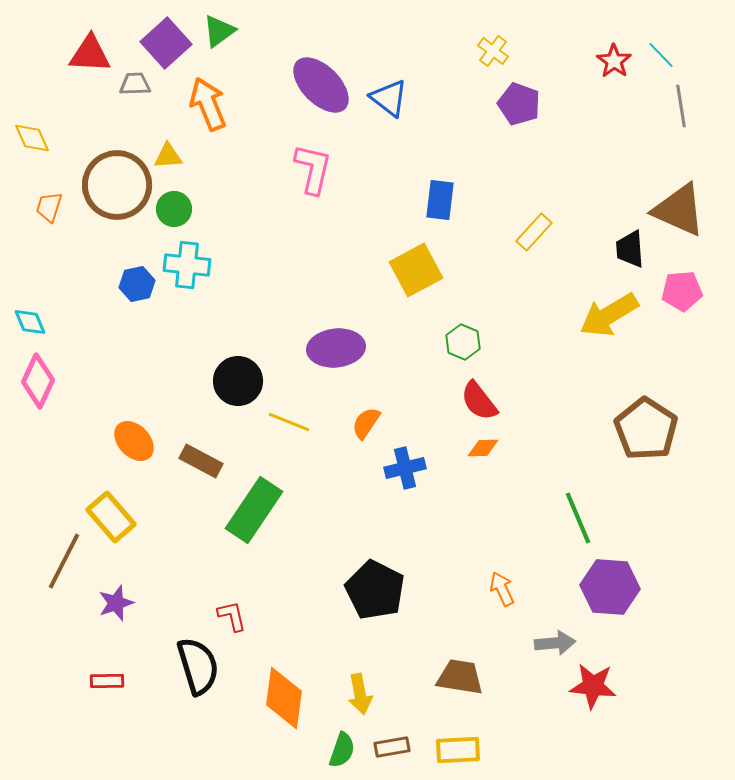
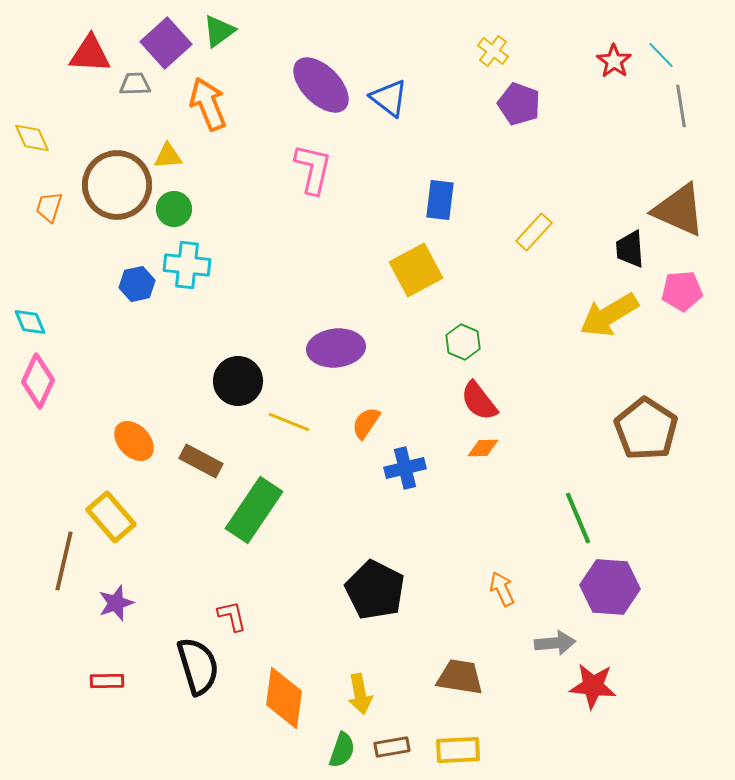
brown line at (64, 561): rotated 14 degrees counterclockwise
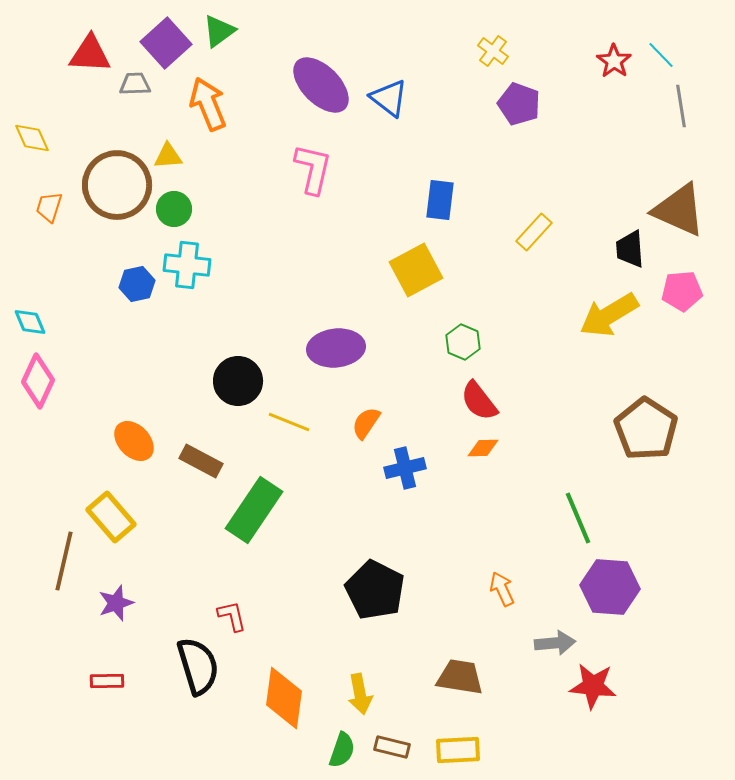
brown rectangle at (392, 747): rotated 24 degrees clockwise
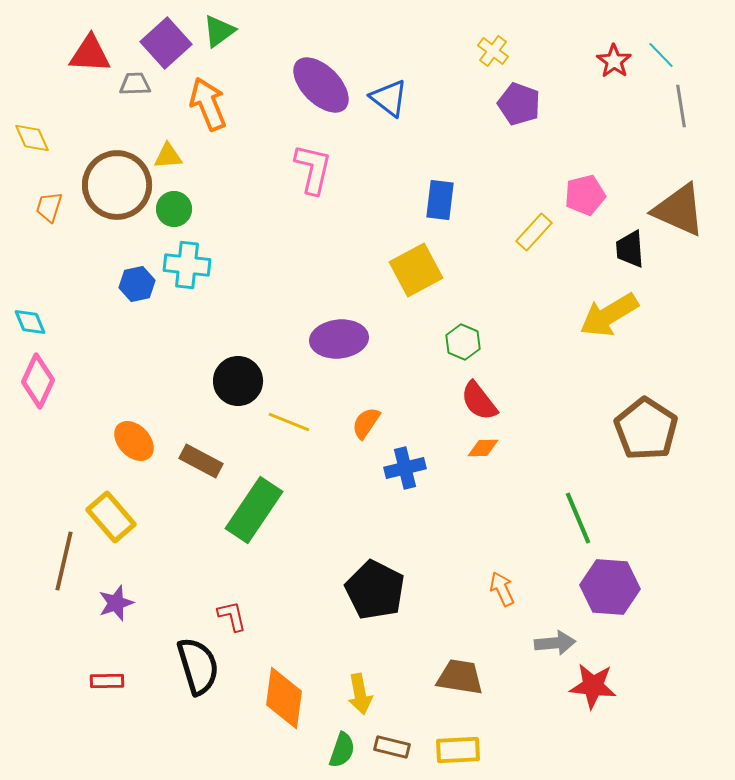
pink pentagon at (682, 291): moved 97 px left, 96 px up; rotated 9 degrees counterclockwise
purple ellipse at (336, 348): moved 3 px right, 9 px up
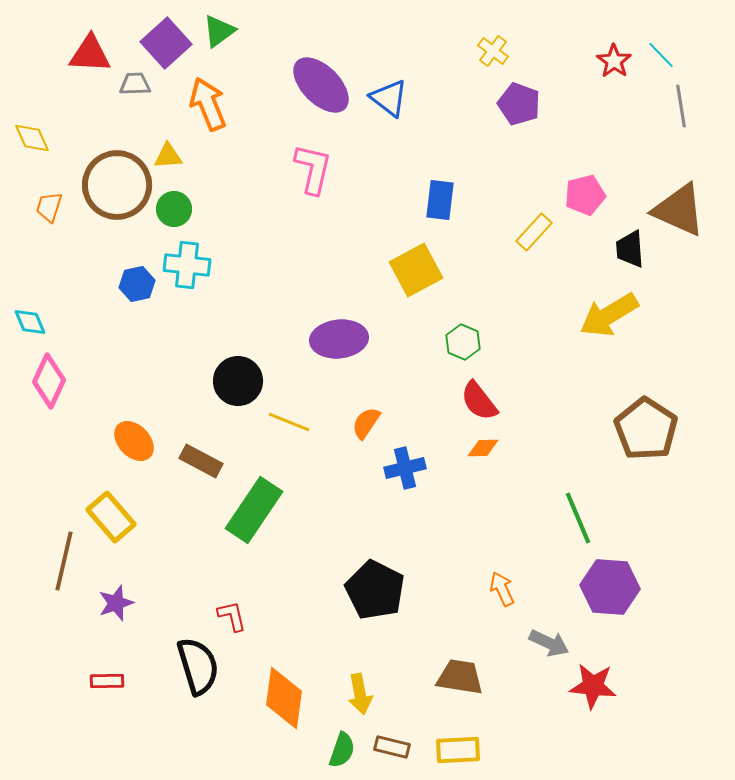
pink diamond at (38, 381): moved 11 px right
gray arrow at (555, 643): moved 6 px left; rotated 30 degrees clockwise
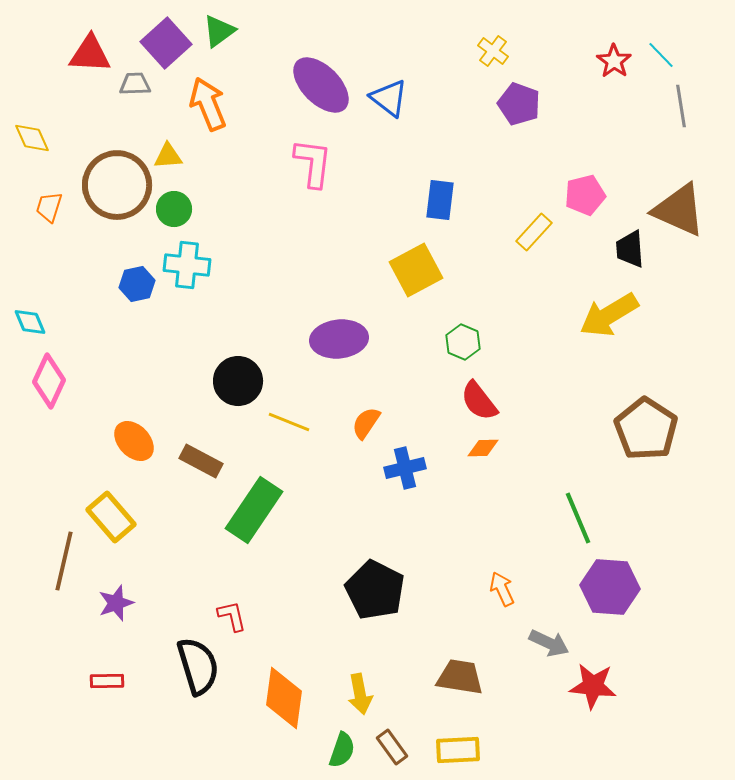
pink L-shape at (313, 169): moved 6 px up; rotated 6 degrees counterclockwise
brown rectangle at (392, 747): rotated 40 degrees clockwise
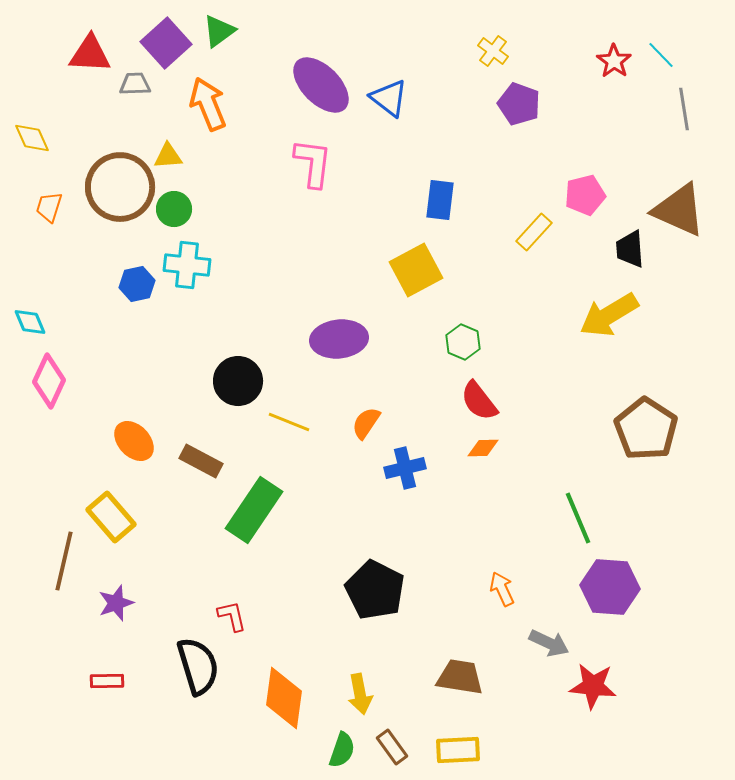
gray line at (681, 106): moved 3 px right, 3 px down
brown circle at (117, 185): moved 3 px right, 2 px down
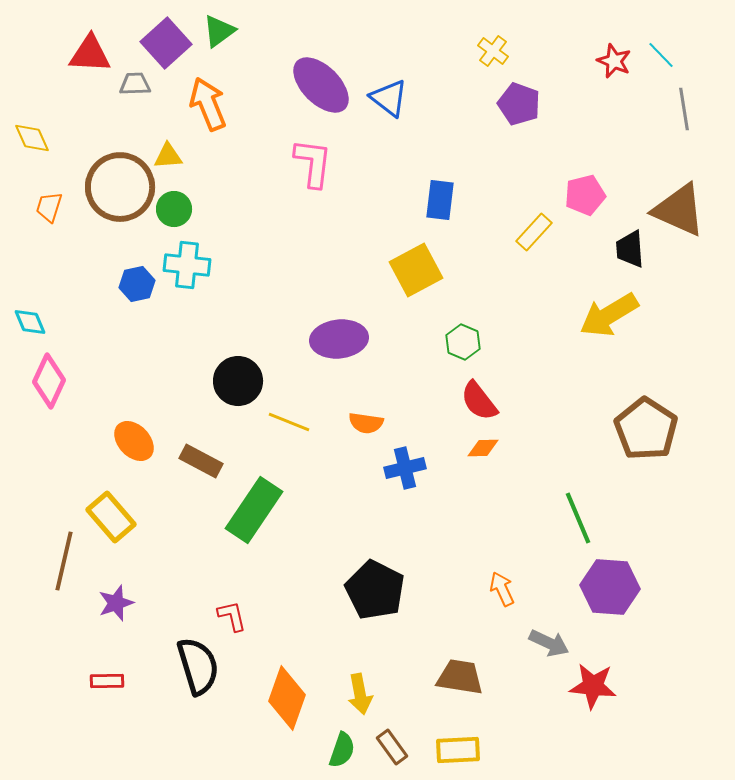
red star at (614, 61): rotated 12 degrees counterclockwise
orange semicircle at (366, 423): rotated 116 degrees counterclockwise
orange diamond at (284, 698): moved 3 px right; rotated 12 degrees clockwise
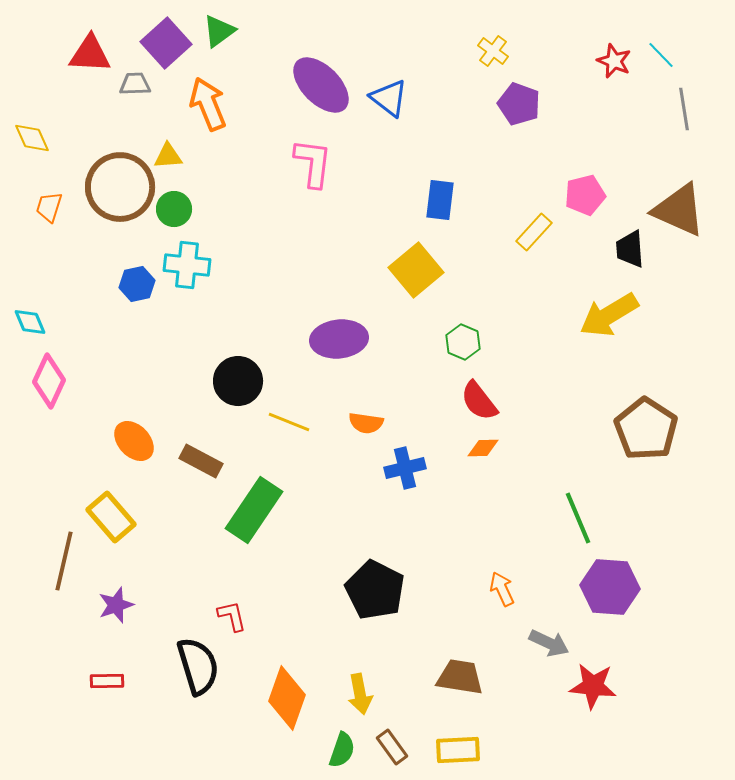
yellow square at (416, 270): rotated 12 degrees counterclockwise
purple star at (116, 603): moved 2 px down
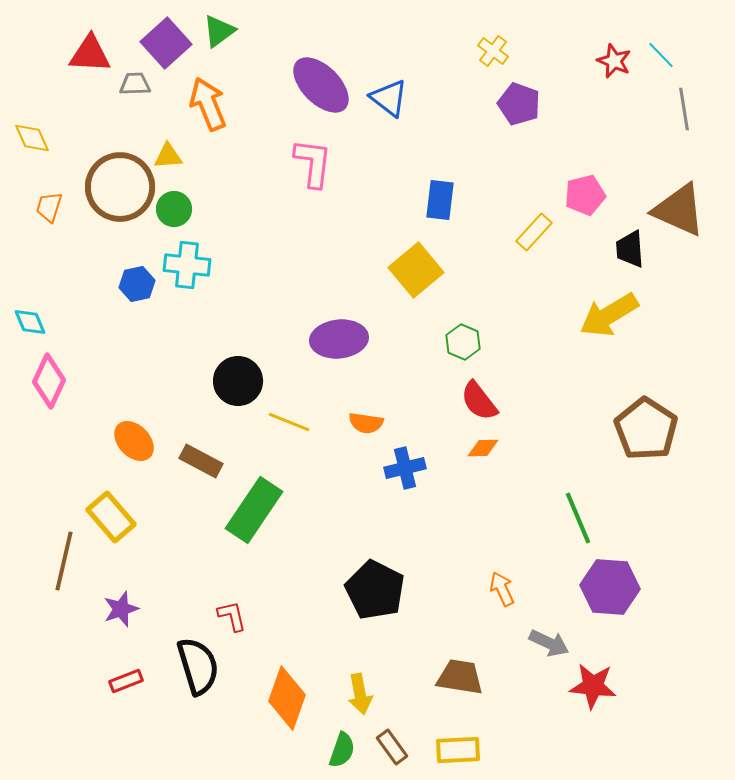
purple star at (116, 605): moved 5 px right, 4 px down
red rectangle at (107, 681): moved 19 px right; rotated 20 degrees counterclockwise
